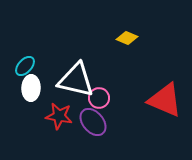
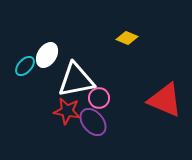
white triangle: rotated 24 degrees counterclockwise
white ellipse: moved 16 px right, 33 px up; rotated 30 degrees clockwise
red star: moved 8 px right, 5 px up
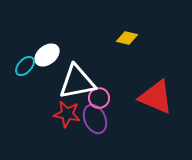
yellow diamond: rotated 10 degrees counterclockwise
white ellipse: rotated 20 degrees clockwise
white triangle: moved 1 px right, 2 px down
red triangle: moved 9 px left, 3 px up
red star: moved 3 px down
purple ellipse: moved 2 px right, 3 px up; rotated 16 degrees clockwise
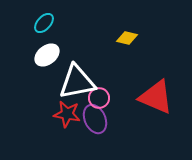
cyan ellipse: moved 19 px right, 43 px up
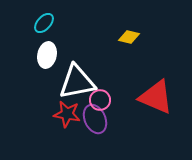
yellow diamond: moved 2 px right, 1 px up
white ellipse: rotated 40 degrees counterclockwise
pink circle: moved 1 px right, 2 px down
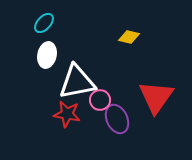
red triangle: rotated 42 degrees clockwise
purple ellipse: moved 22 px right
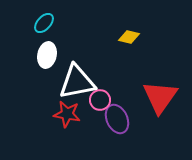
red triangle: moved 4 px right
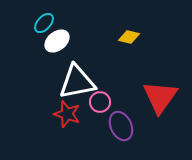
white ellipse: moved 10 px right, 14 px up; rotated 40 degrees clockwise
pink circle: moved 2 px down
red star: rotated 8 degrees clockwise
purple ellipse: moved 4 px right, 7 px down
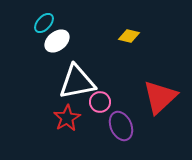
yellow diamond: moved 1 px up
red triangle: rotated 12 degrees clockwise
red star: moved 4 px down; rotated 24 degrees clockwise
